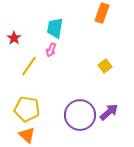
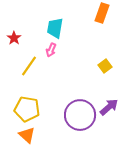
purple arrow: moved 5 px up
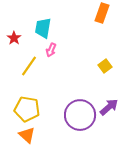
cyan trapezoid: moved 12 px left
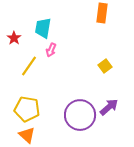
orange rectangle: rotated 12 degrees counterclockwise
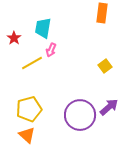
yellow line: moved 3 px right, 3 px up; rotated 25 degrees clockwise
yellow pentagon: moved 2 px right; rotated 25 degrees counterclockwise
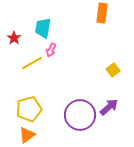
yellow square: moved 8 px right, 4 px down
orange triangle: rotated 42 degrees clockwise
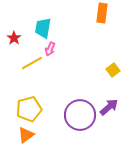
pink arrow: moved 1 px left, 1 px up
orange triangle: moved 1 px left
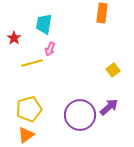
cyan trapezoid: moved 1 px right, 4 px up
yellow line: rotated 15 degrees clockwise
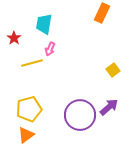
orange rectangle: rotated 18 degrees clockwise
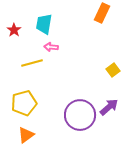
red star: moved 8 px up
pink arrow: moved 1 px right, 2 px up; rotated 72 degrees clockwise
yellow pentagon: moved 5 px left, 6 px up
